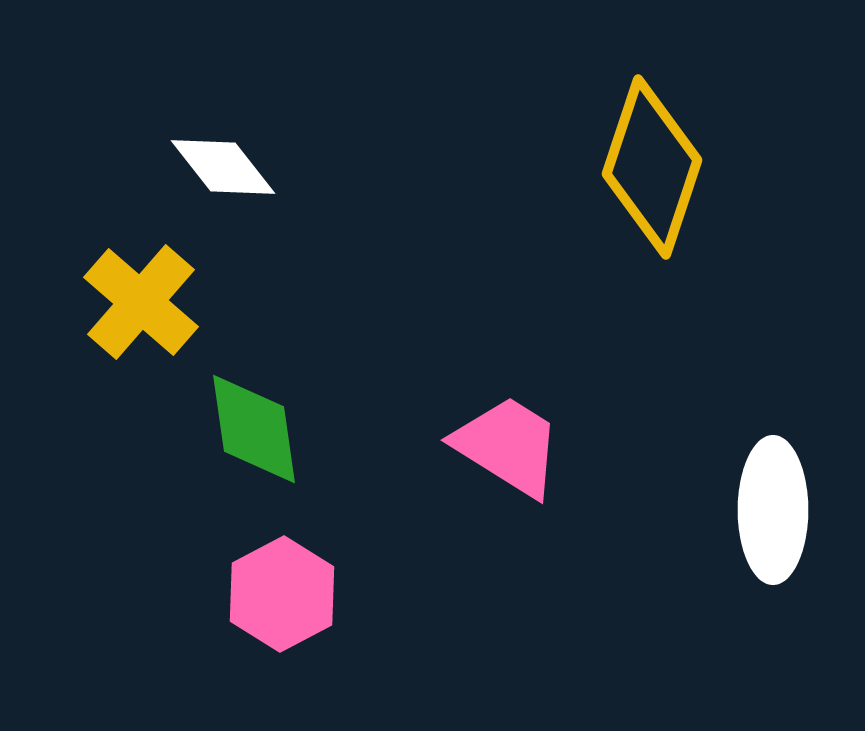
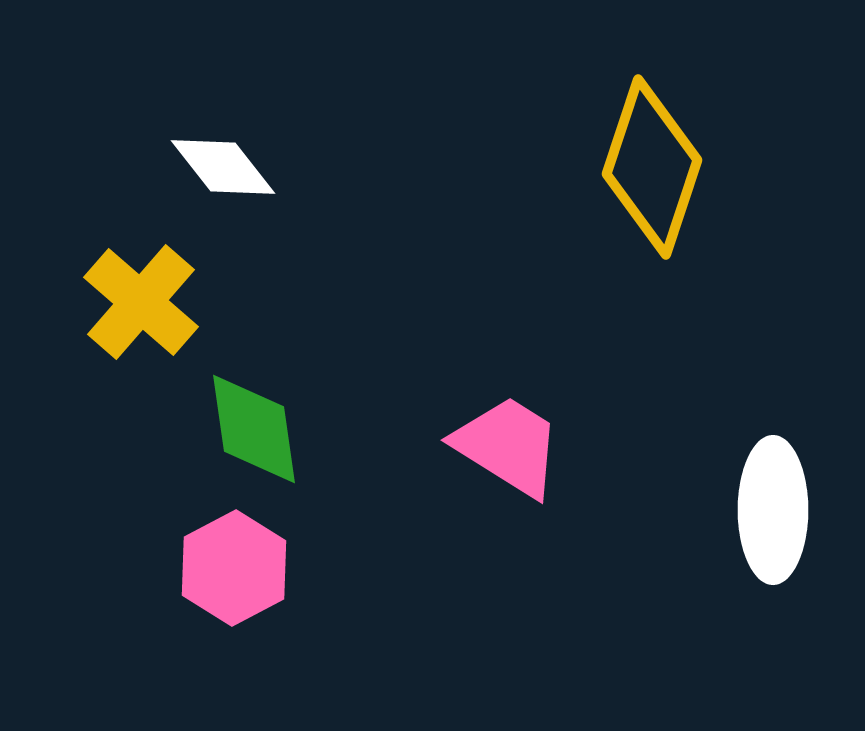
pink hexagon: moved 48 px left, 26 px up
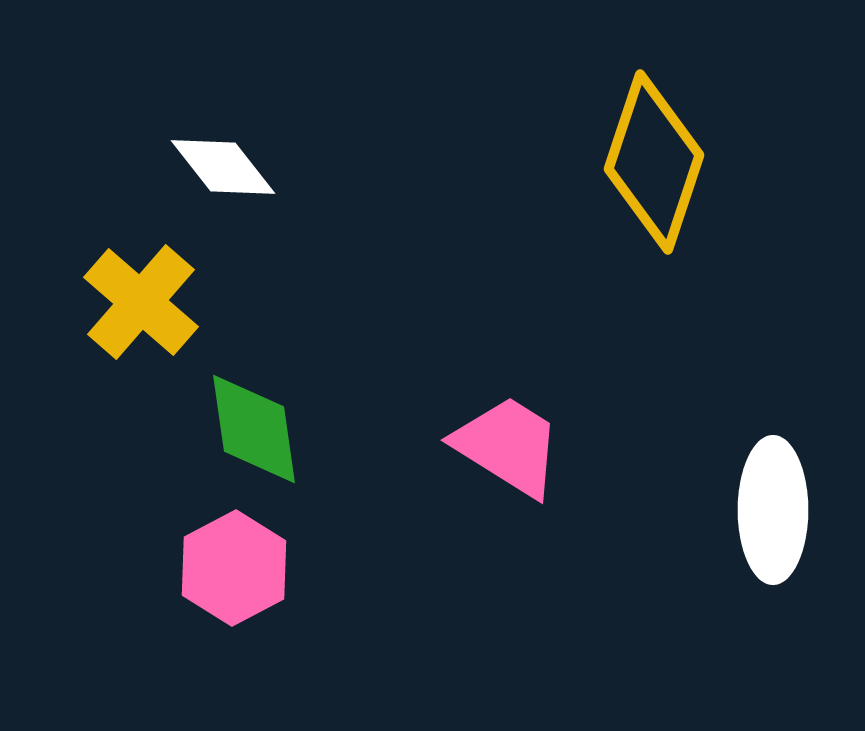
yellow diamond: moved 2 px right, 5 px up
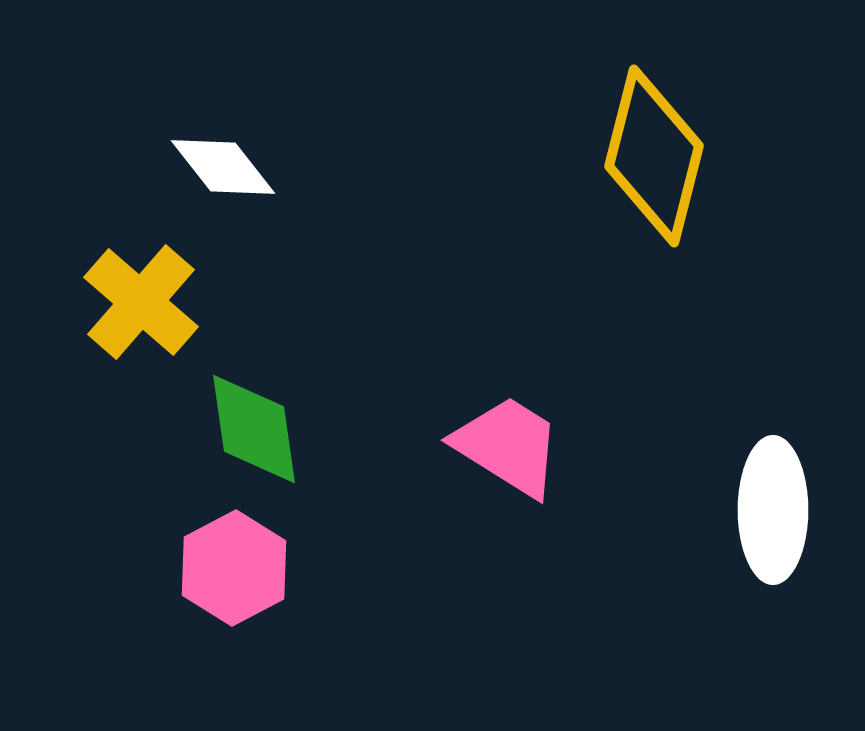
yellow diamond: moved 6 px up; rotated 4 degrees counterclockwise
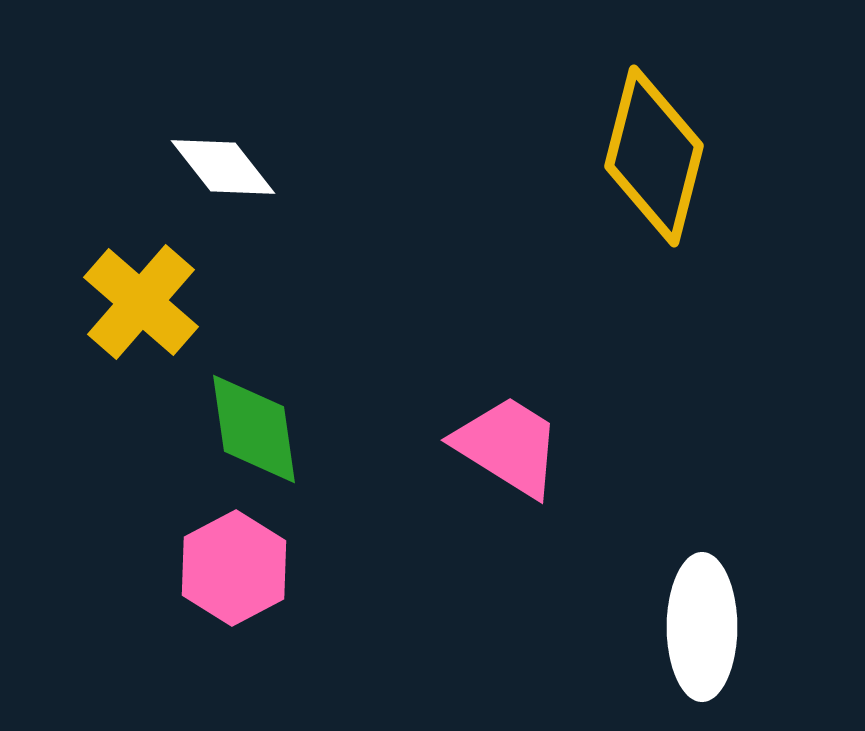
white ellipse: moved 71 px left, 117 px down
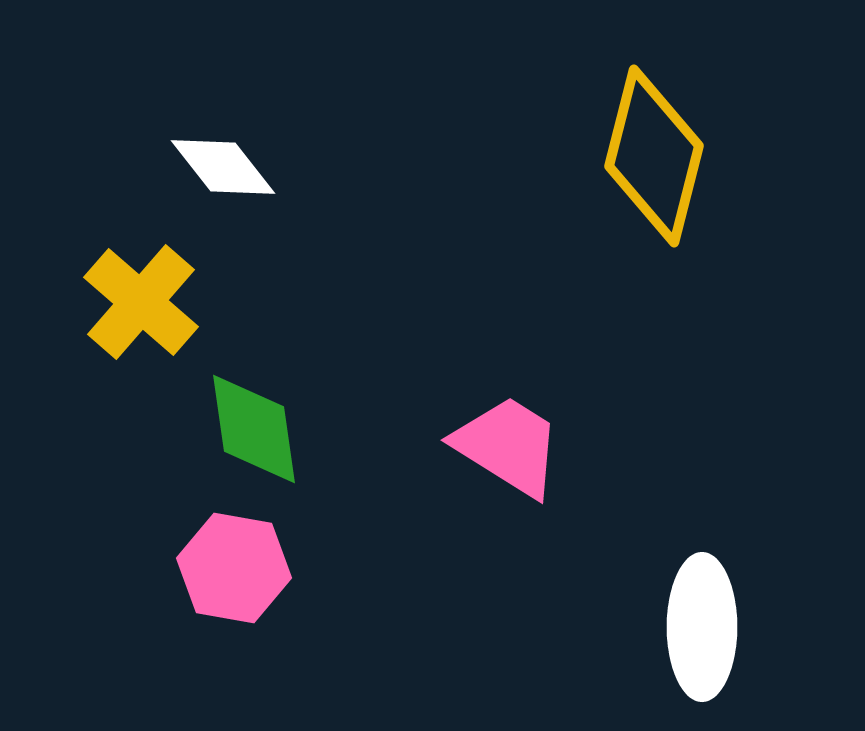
pink hexagon: rotated 22 degrees counterclockwise
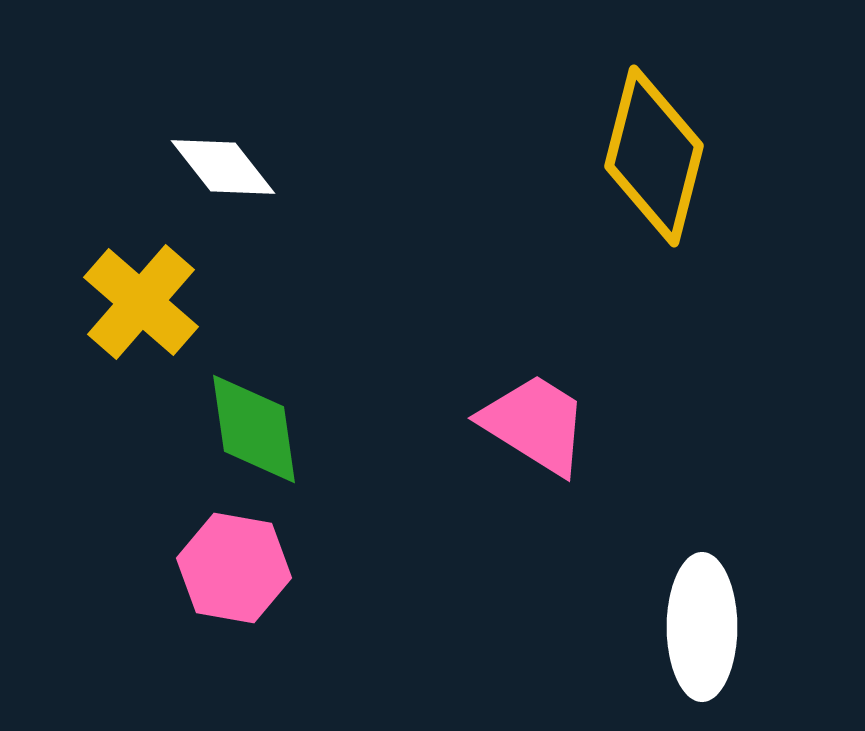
pink trapezoid: moved 27 px right, 22 px up
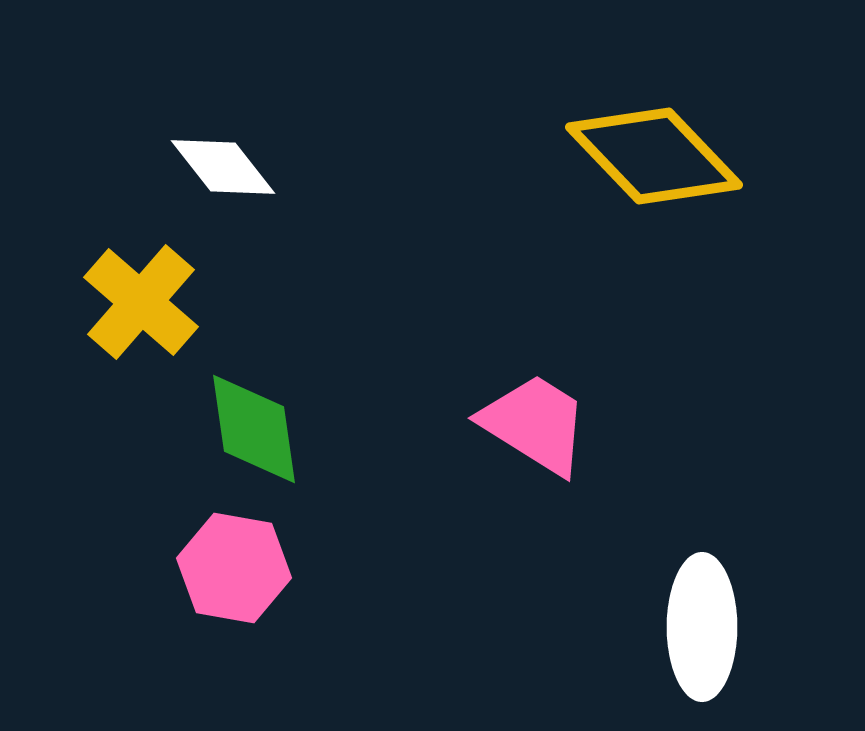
yellow diamond: rotated 58 degrees counterclockwise
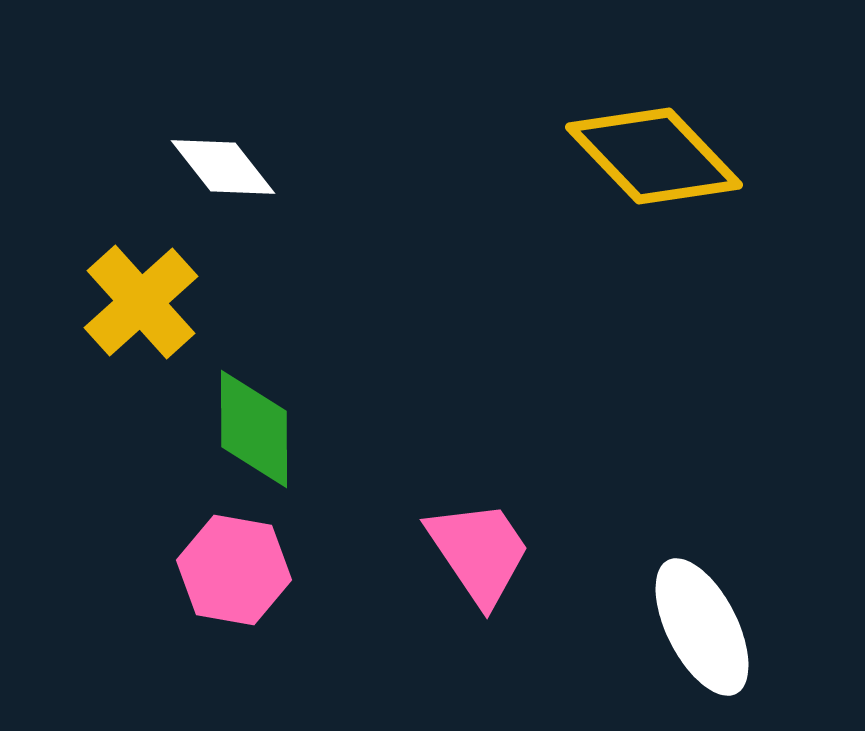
yellow cross: rotated 7 degrees clockwise
pink trapezoid: moved 56 px left, 128 px down; rotated 24 degrees clockwise
green diamond: rotated 8 degrees clockwise
pink hexagon: moved 2 px down
white ellipse: rotated 27 degrees counterclockwise
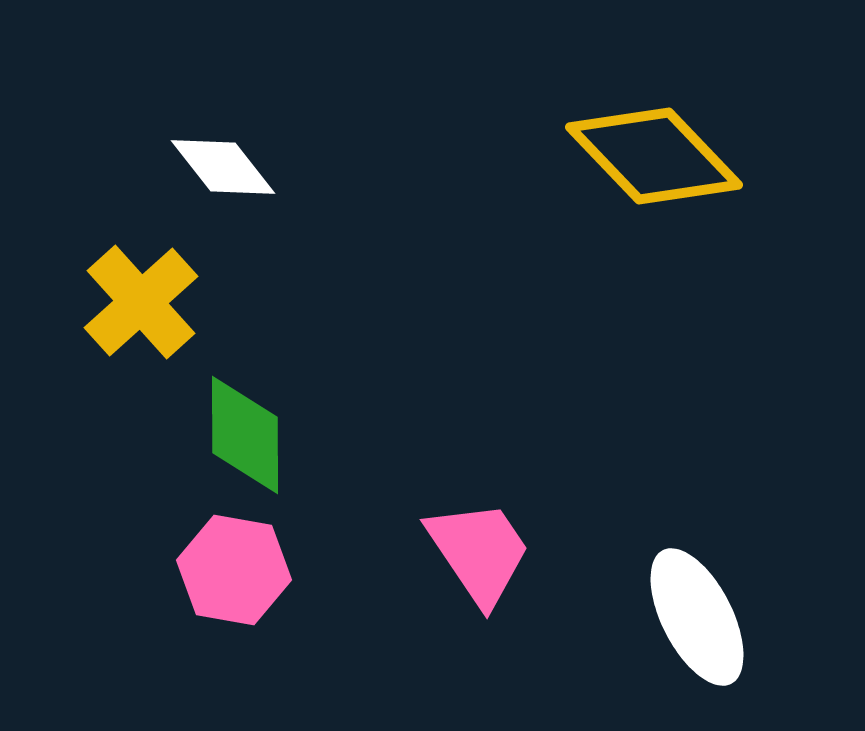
green diamond: moved 9 px left, 6 px down
white ellipse: moved 5 px left, 10 px up
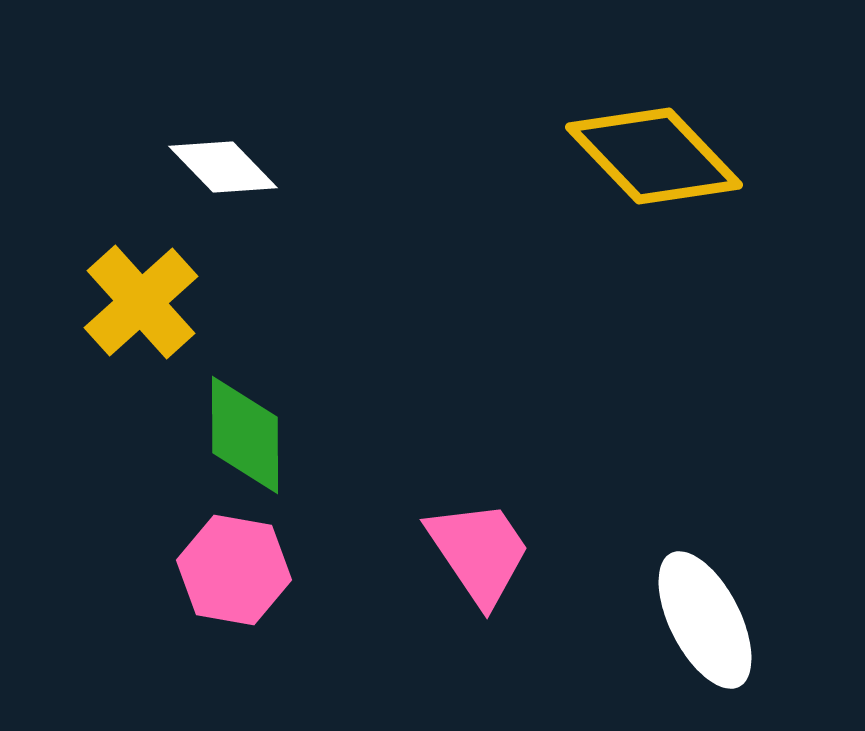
white diamond: rotated 6 degrees counterclockwise
white ellipse: moved 8 px right, 3 px down
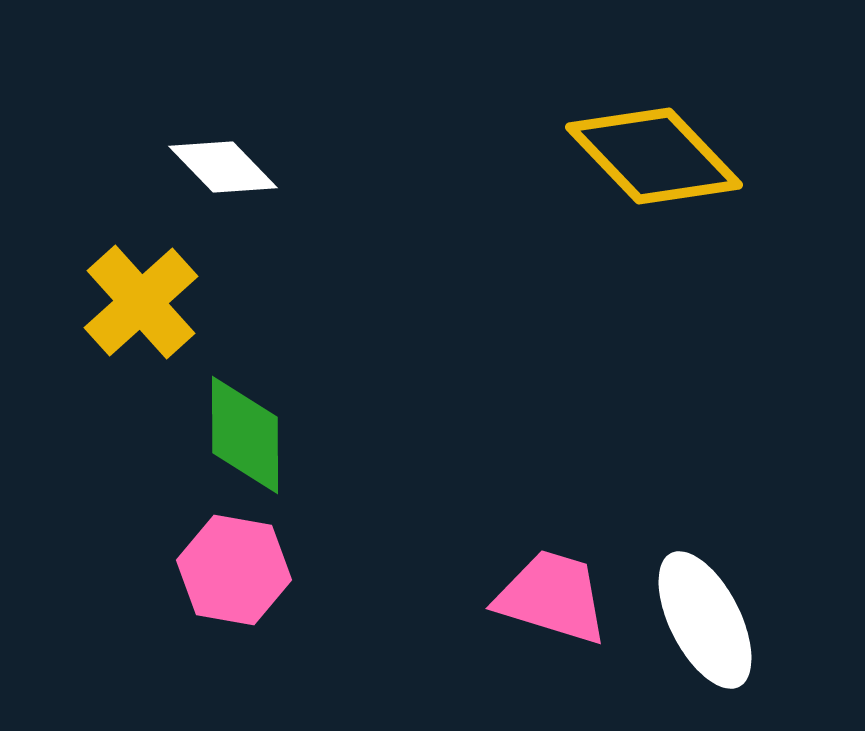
pink trapezoid: moved 73 px right, 45 px down; rotated 39 degrees counterclockwise
